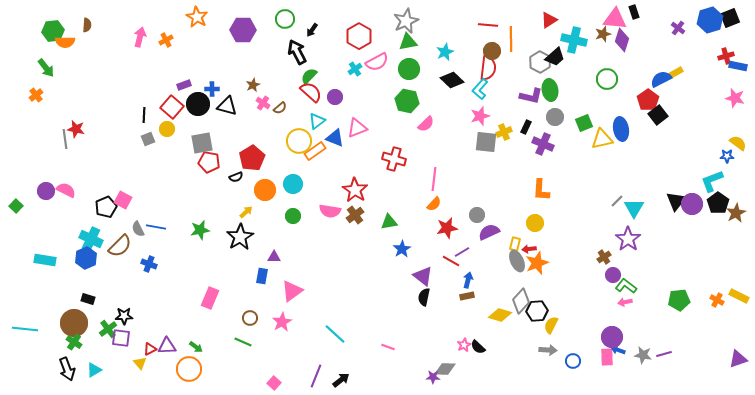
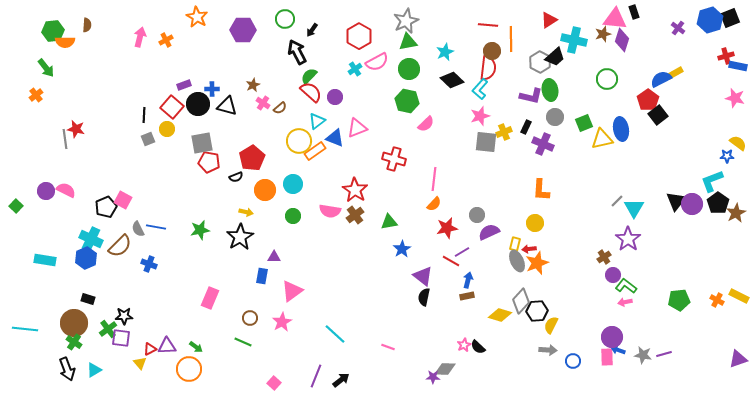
yellow arrow at (246, 212): rotated 56 degrees clockwise
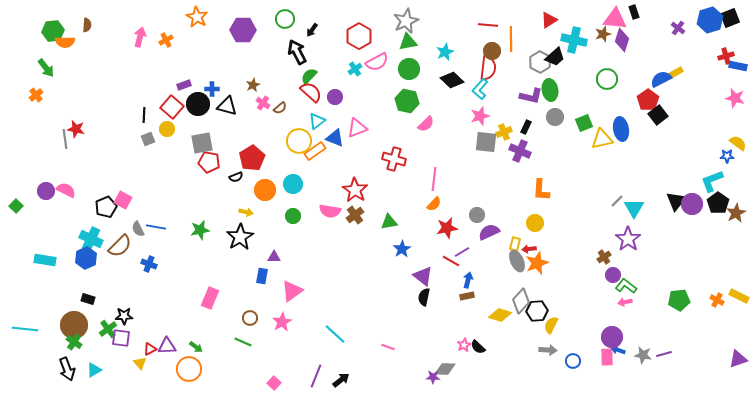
purple cross at (543, 144): moved 23 px left, 7 px down
brown circle at (74, 323): moved 2 px down
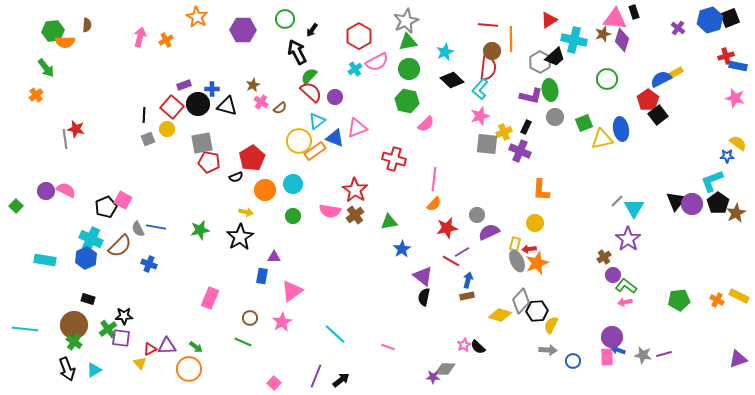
pink cross at (263, 103): moved 2 px left, 1 px up
gray square at (486, 142): moved 1 px right, 2 px down
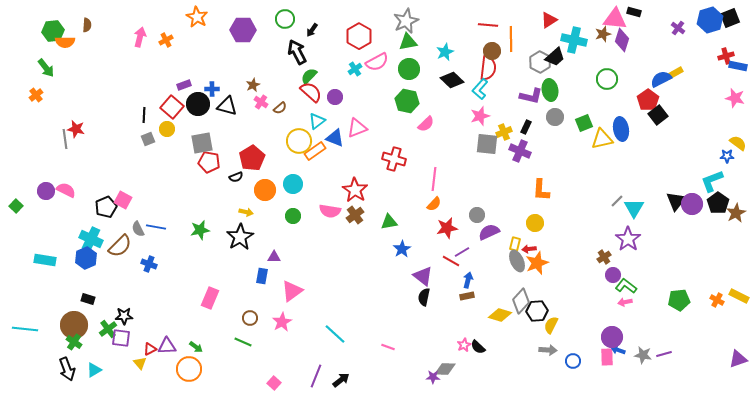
black rectangle at (634, 12): rotated 56 degrees counterclockwise
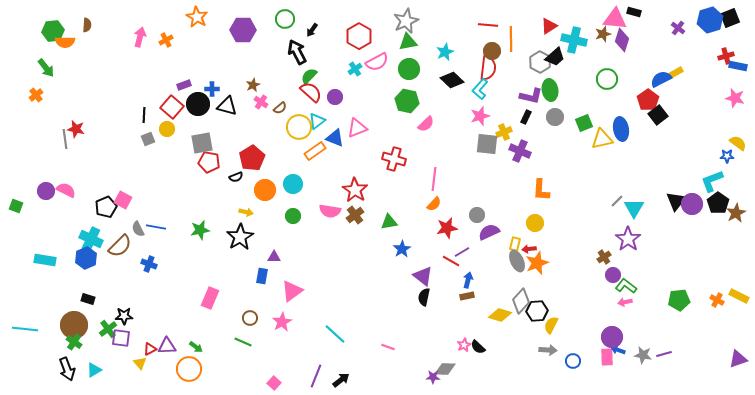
red triangle at (549, 20): moved 6 px down
black rectangle at (526, 127): moved 10 px up
yellow circle at (299, 141): moved 14 px up
green square at (16, 206): rotated 24 degrees counterclockwise
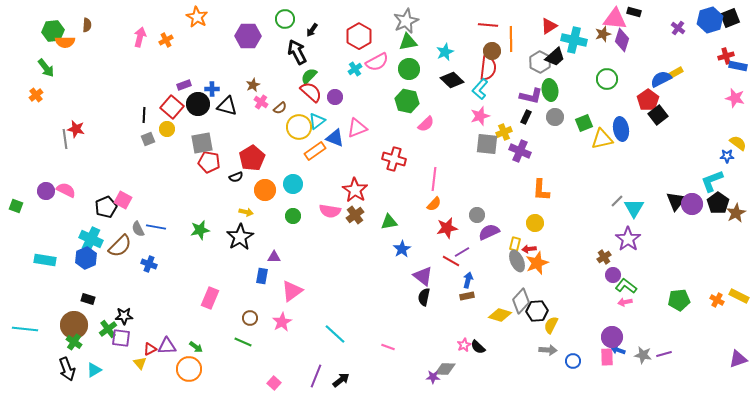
purple hexagon at (243, 30): moved 5 px right, 6 px down
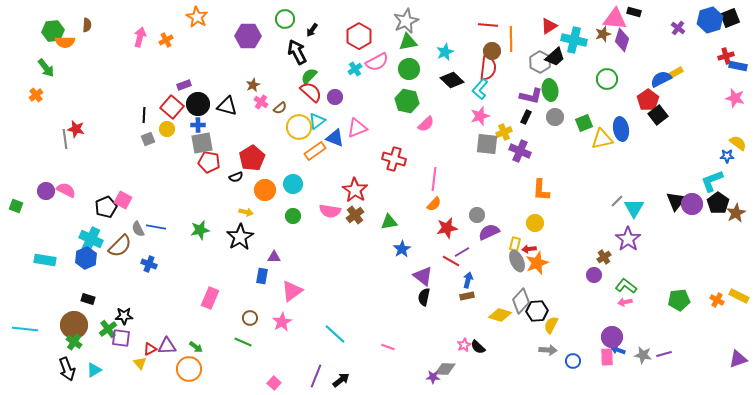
blue cross at (212, 89): moved 14 px left, 36 px down
purple circle at (613, 275): moved 19 px left
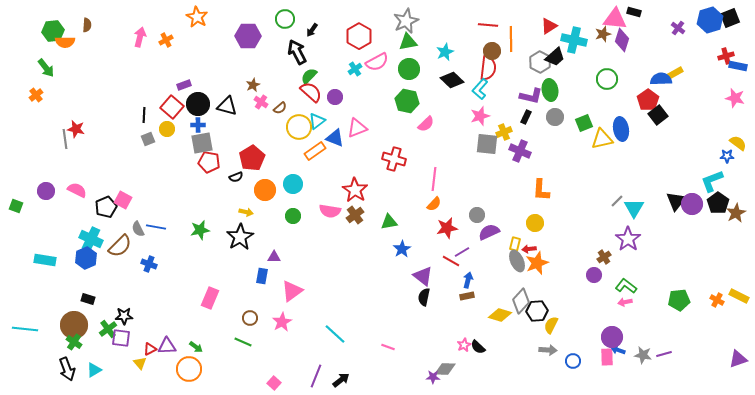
blue semicircle at (661, 79): rotated 25 degrees clockwise
pink semicircle at (66, 190): moved 11 px right
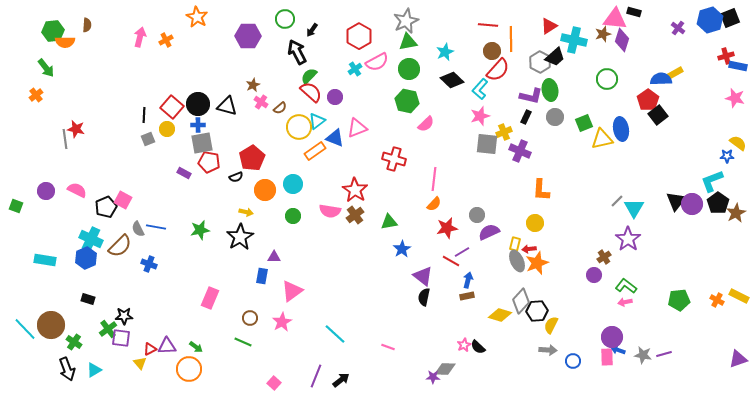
red semicircle at (488, 68): moved 10 px right, 2 px down; rotated 35 degrees clockwise
purple rectangle at (184, 85): moved 88 px down; rotated 48 degrees clockwise
brown circle at (74, 325): moved 23 px left
cyan line at (25, 329): rotated 40 degrees clockwise
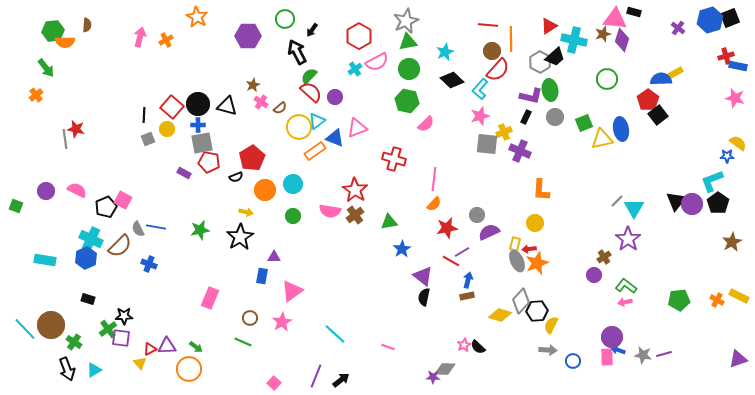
brown star at (736, 213): moved 4 px left, 29 px down
